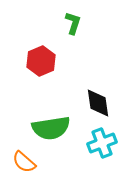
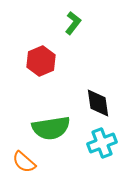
green L-shape: rotated 20 degrees clockwise
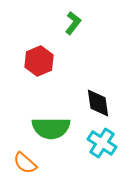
red hexagon: moved 2 px left
green semicircle: rotated 9 degrees clockwise
cyan cross: rotated 36 degrees counterclockwise
orange semicircle: moved 1 px right, 1 px down
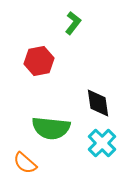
red hexagon: rotated 12 degrees clockwise
green semicircle: rotated 6 degrees clockwise
cyan cross: rotated 12 degrees clockwise
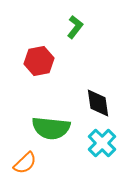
green L-shape: moved 2 px right, 4 px down
orange semicircle: rotated 85 degrees counterclockwise
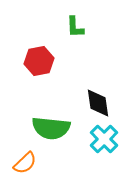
green L-shape: rotated 140 degrees clockwise
cyan cross: moved 2 px right, 4 px up
